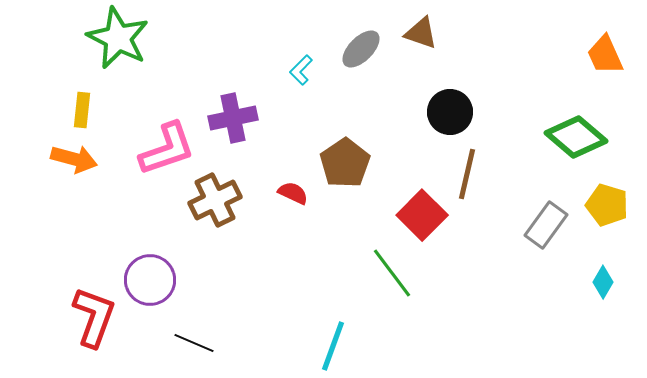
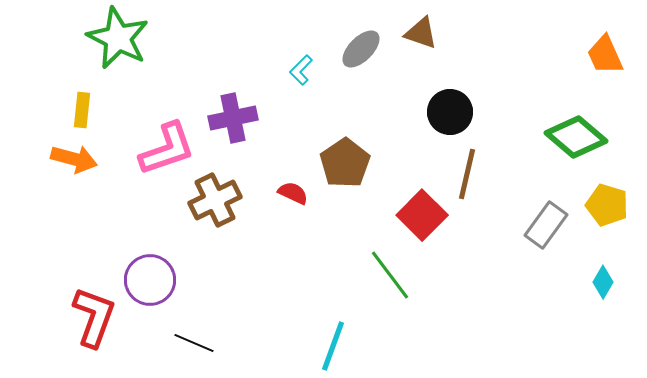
green line: moved 2 px left, 2 px down
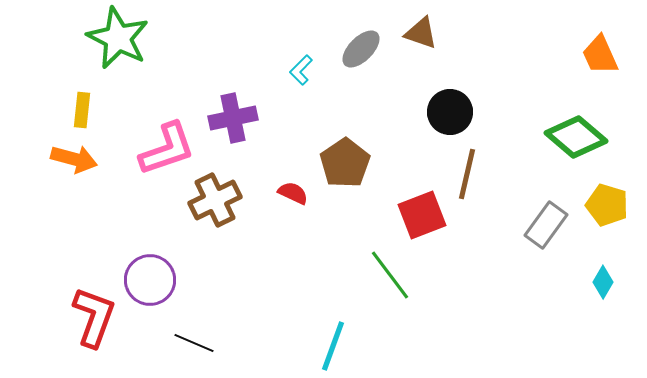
orange trapezoid: moved 5 px left
red square: rotated 24 degrees clockwise
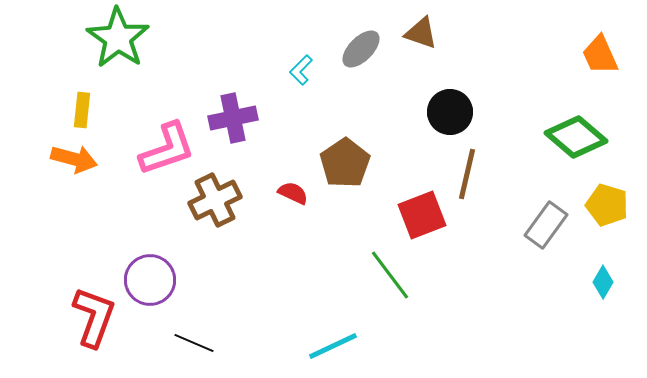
green star: rotated 8 degrees clockwise
cyan line: rotated 45 degrees clockwise
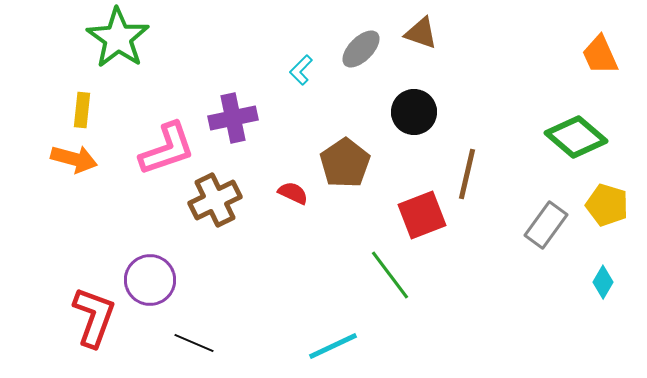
black circle: moved 36 px left
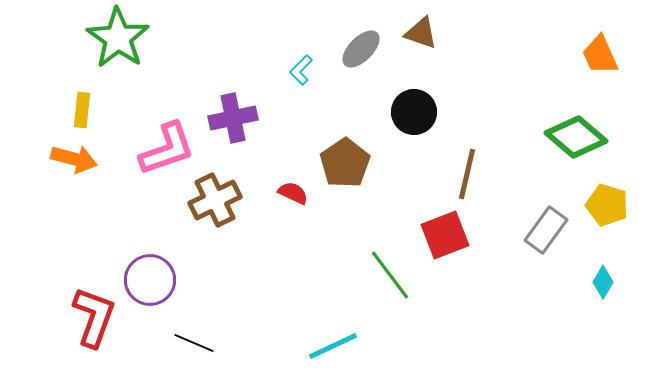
red square: moved 23 px right, 20 px down
gray rectangle: moved 5 px down
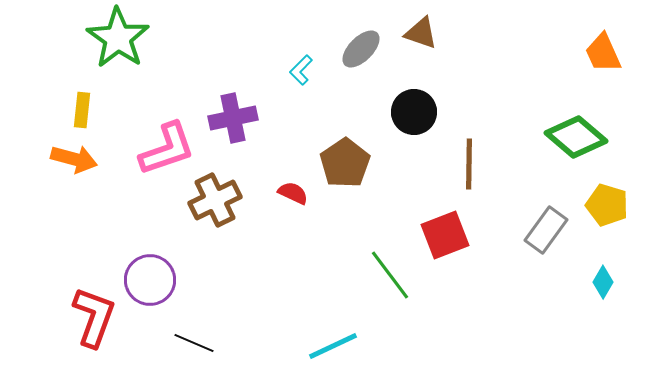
orange trapezoid: moved 3 px right, 2 px up
brown line: moved 2 px right, 10 px up; rotated 12 degrees counterclockwise
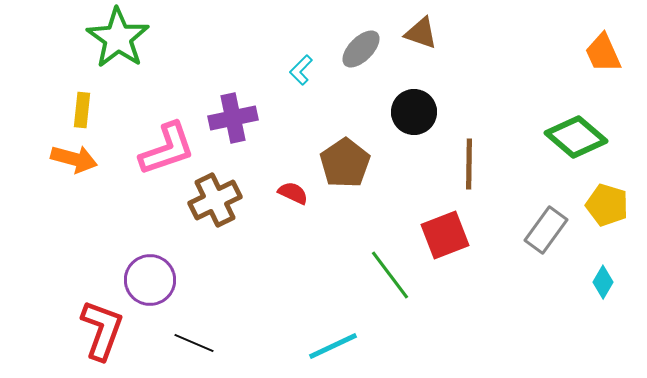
red L-shape: moved 8 px right, 13 px down
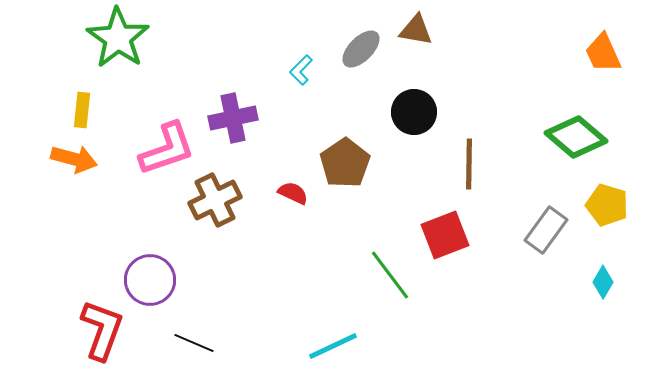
brown triangle: moved 5 px left, 3 px up; rotated 9 degrees counterclockwise
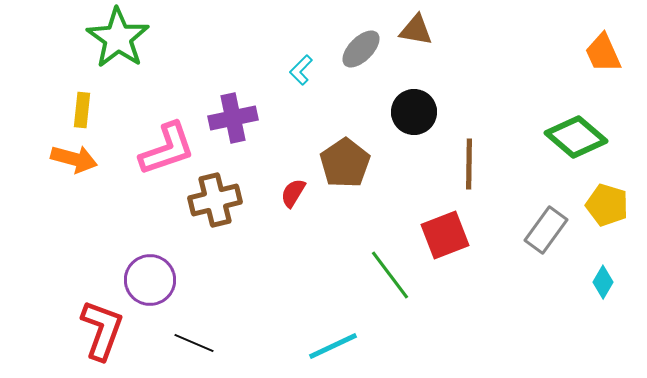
red semicircle: rotated 84 degrees counterclockwise
brown cross: rotated 12 degrees clockwise
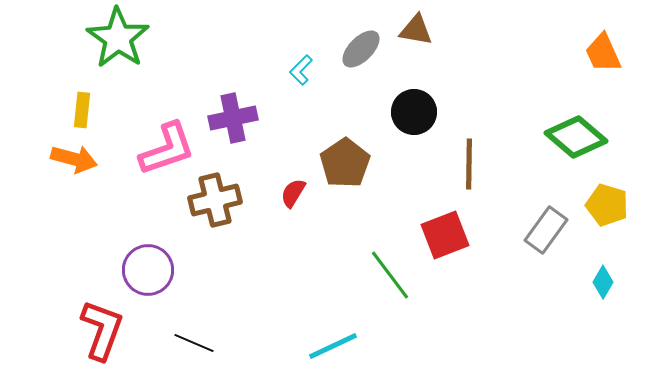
purple circle: moved 2 px left, 10 px up
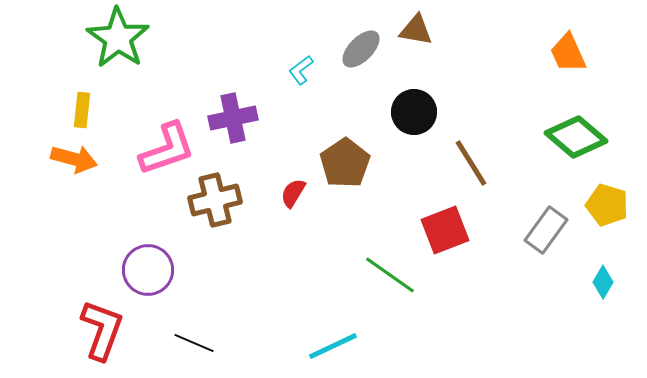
orange trapezoid: moved 35 px left
cyan L-shape: rotated 8 degrees clockwise
brown line: moved 2 px right, 1 px up; rotated 33 degrees counterclockwise
red square: moved 5 px up
green line: rotated 18 degrees counterclockwise
